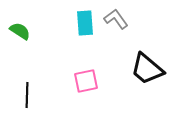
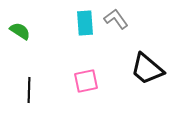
black line: moved 2 px right, 5 px up
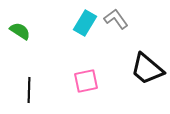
cyan rectangle: rotated 35 degrees clockwise
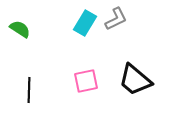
gray L-shape: rotated 100 degrees clockwise
green semicircle: moved 2 px up
black trapezoid: moved 12 px left, 11 px down
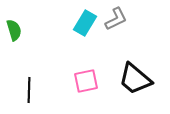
green semicircle: moved 6 px left, 1 px down; rotated 40 degrees clockwise
black trapezoid: moved 1 px up
